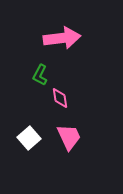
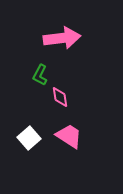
pink diamond: moved 1 px up
pink trapezoid: moved 1 px up; rotated 32 degrees counterclockwise
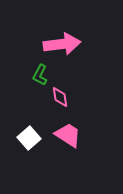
pink arrow: moved 6 px down
pink trapezoid: moved 1 px left, 1 px up
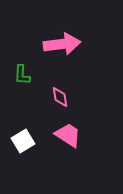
green L-shape: moved 18 px left; rotated 25 degrees counterclockwise
white square: moved 6 px left, 3 px down; rotated 10 degrees clockwise
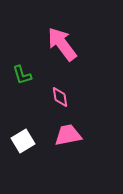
pink arrow: rotated 120 degrees counterclockwise
green L-shape: rotated 20 degrees counterclockwise
pink trapezoid: rotated 44 degrees counterclockwise
